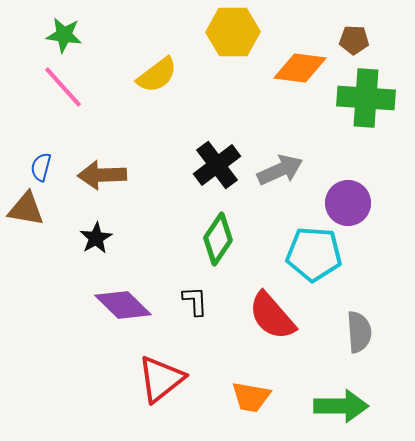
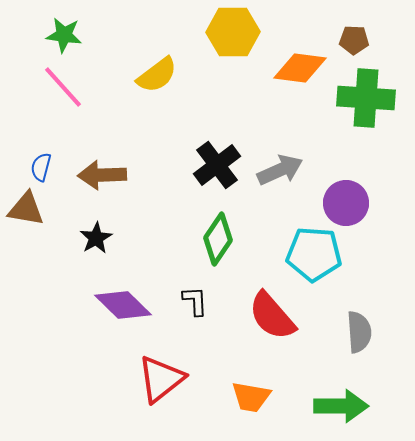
purple circle: moved 2 px left
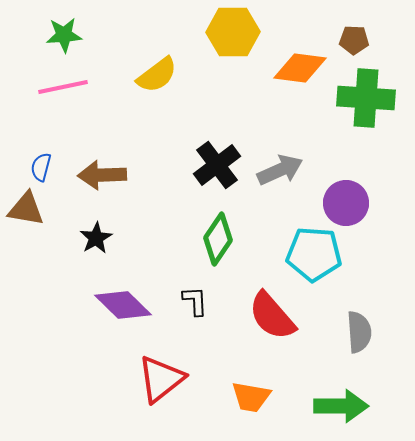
green star: rotated 12 degrees counterclockwise
pink line: rotated 60 degrees counterclockwise
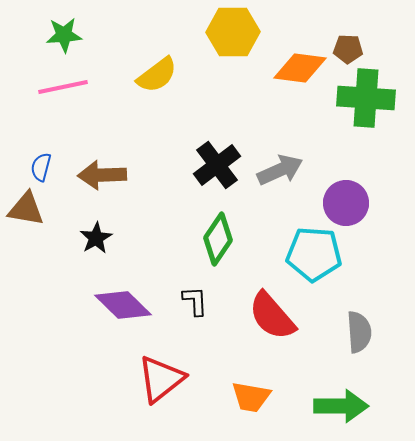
brown pentagon: moved 6 px left, 9 px down
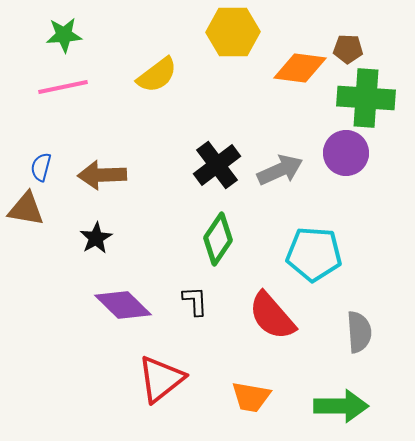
purple circle: moved 50 px up
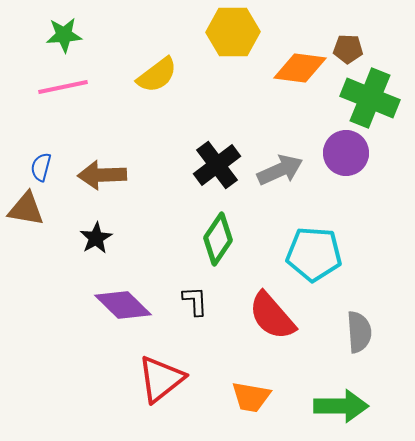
green cross: moved 4 px right; rotated 18 degrees clockwise
